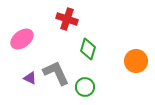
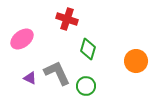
gray L-shape: moved 1 px right
green circle: moved 1 px right, 1 px up
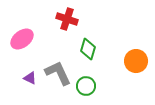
gray L-shape: moved 1 px right
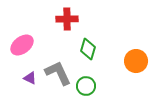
red cross: rotated 20 degrees counterclockwise
pink ellipse: moved 6 px down
